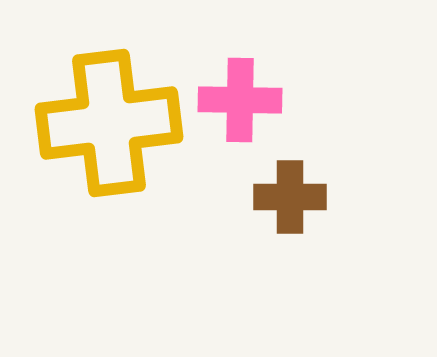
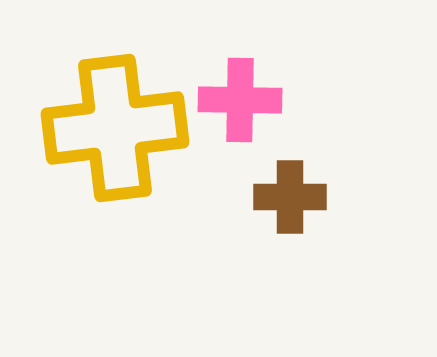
yellow cross: moved 6 px right, 5 px down
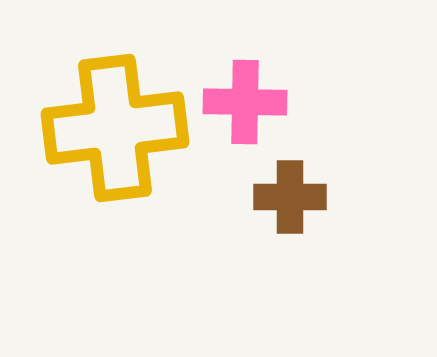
pink cross: moved 5 px right, 2 px down
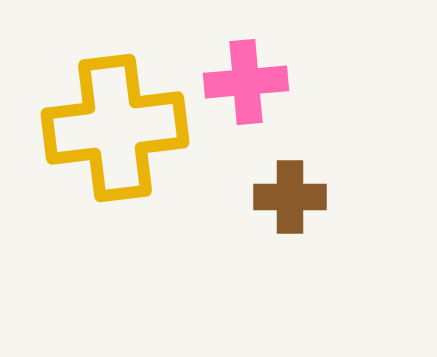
pink cross: moved 1 px right, 20 px up; rotated 6 degrees counterclockwise
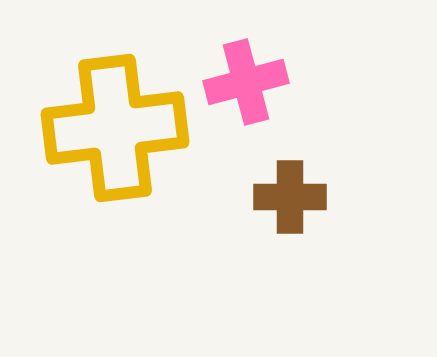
pink cross: rotated 10 degrees counterclockwise
